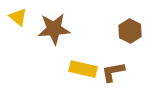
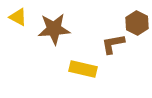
yellow triangle: rotated 12 degrees counterclockwise
brown hexagon: moved 7 px right, 8 px up
brown L-shape: moved 28 px up
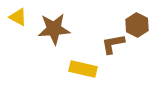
brown hexagon: moved 2 px down
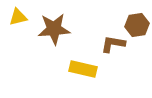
yellow triangle: rotated 42 degrees counterclockwise
brown hexagon: rotated 25 degrees clockwise
brown L-shape: rotated 20 degrees clockwise
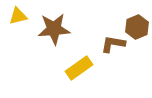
yellow triangle: moved 1 px up
brown hexagon: moved 2 px down; rotated 15 degrees counterclockwise
yellow rectangle: moved 4 px left, 1 px up; rotated 48 degrees counterclockwise
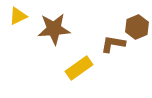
yellow triangle: rotated 12 degrees counterclockwise
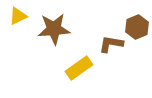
brown L-shape: moved 2 px left
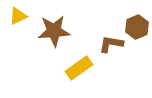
brown star: moved 2 px down
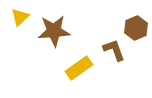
yellow triangle: moved 2 px right, 1 px down; rotated 18 degrees counterclockwise
brown hexagon: moved 1 px left, 1 px down
brown L-shape: moved 3 px right, 6 px down; rotated 60 degrees clockwise
